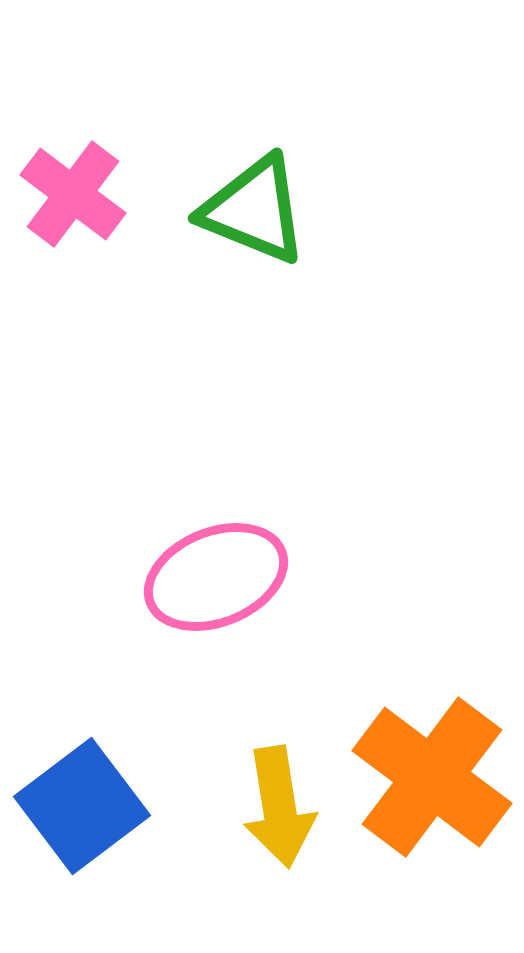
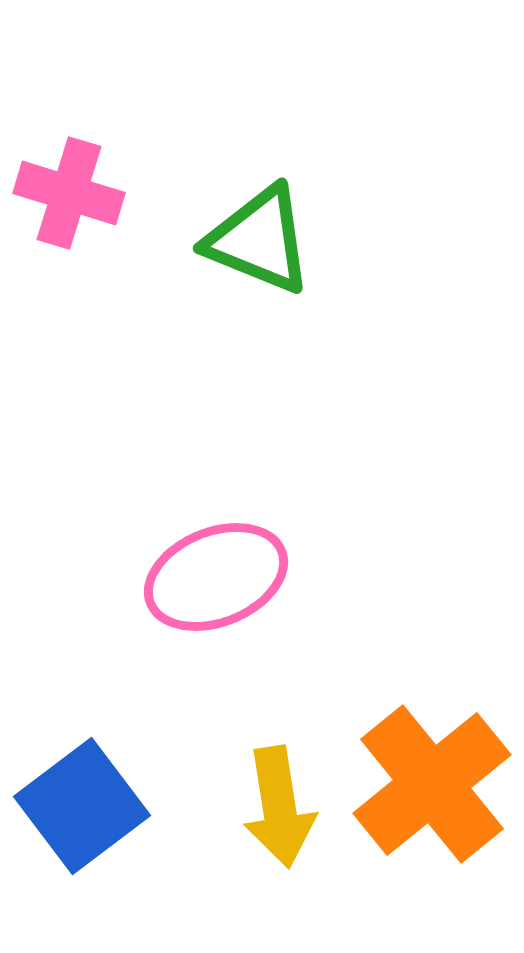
pink cross: moved 4 px left, 1 px up; rotated 20 degrees counterclockwise
green triangle: moved 5 px right, 30 px down
orange cross: moved 7 px down; rotated 14 degrees clockwise
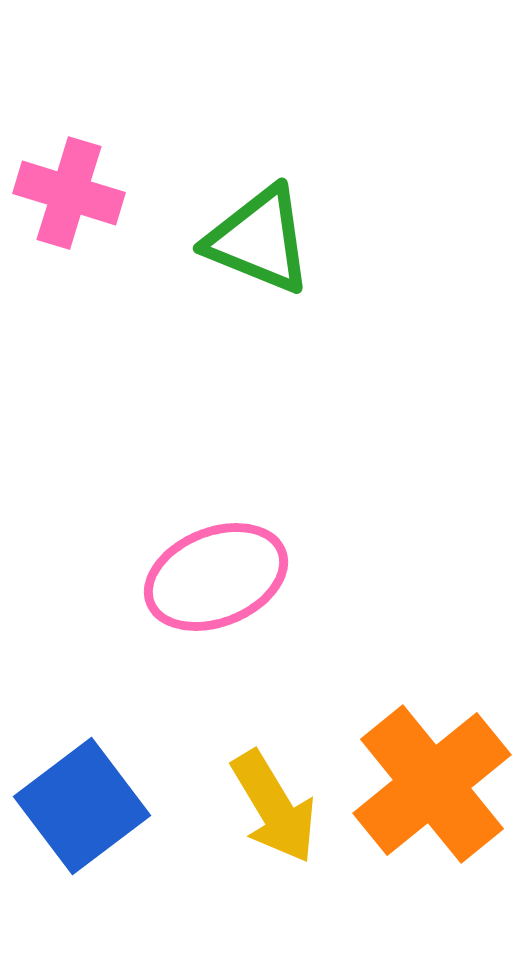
yellow arrow: moved 5 px left; rotated 22 degrees counterclockwise
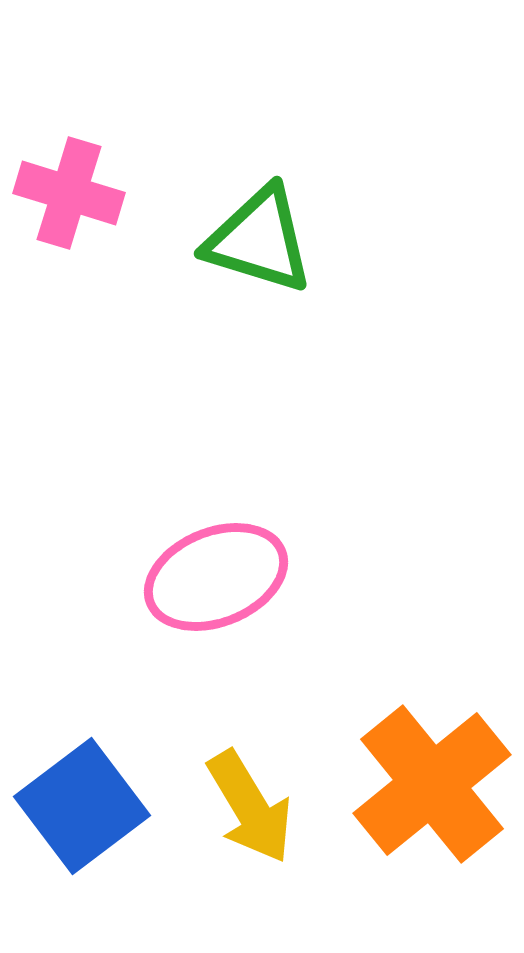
green triangle: rotated 5 degrees counterclockwise
yellow arrow: moved 24 px left
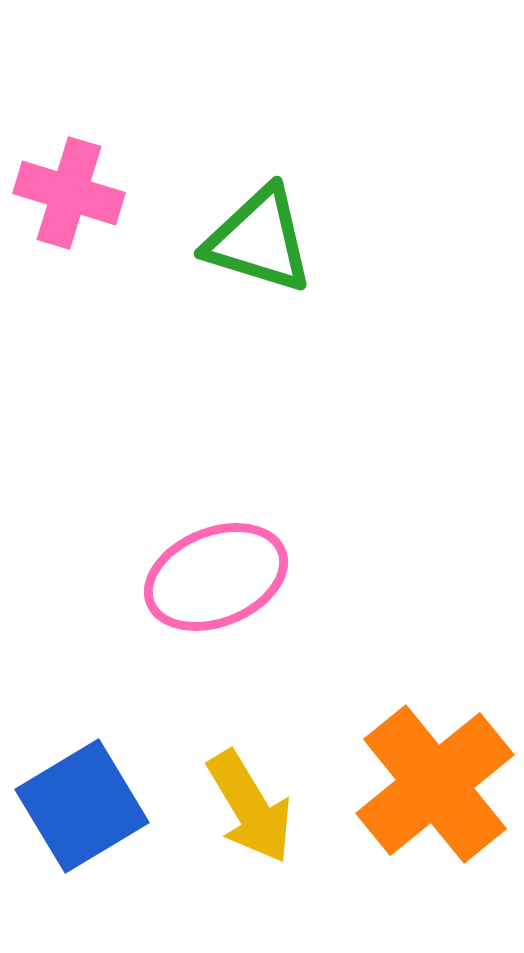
orange cross: moved 3 px right
blue square: rotated 6 degrees clockwise
